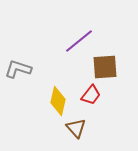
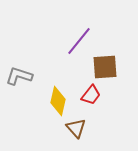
purple line: rotated 12 degrees counterclockwise
gray L-shape: moved 1 px right, 7 px down
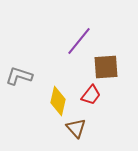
brown square: moved 1 px right
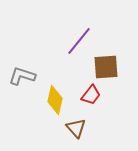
gray L-shape: moved 3 px right
yellow diamond: moved 3 px left, 1 px up
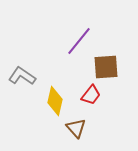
gray L-shape: rotated 16 degrees clockwise
yellow diamond: moved 1 px down
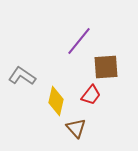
yellow diamond: moved 1 px right
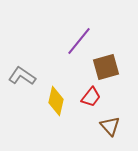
brown square: rotated 12 degrees counterclockwise
red trapezoid: moved 2 px down
brown triangle: moved 34 px right, 2 px up
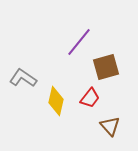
purple line: moved 1 px down
gray L-shape: moved 1 px right, 2 px down
red trapezoid: moved 1 px left, 1 px down
